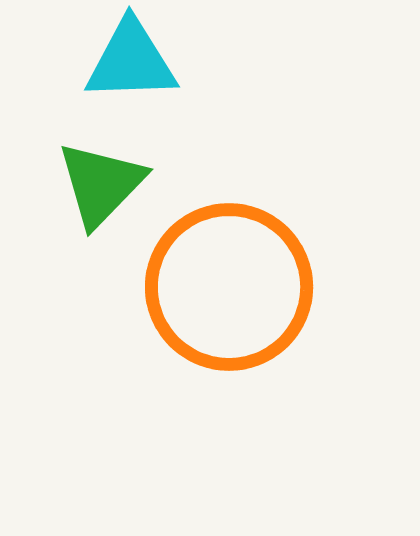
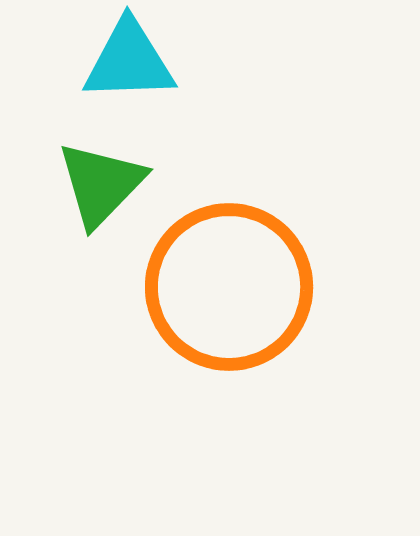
cyan triangle: moved 2 px left
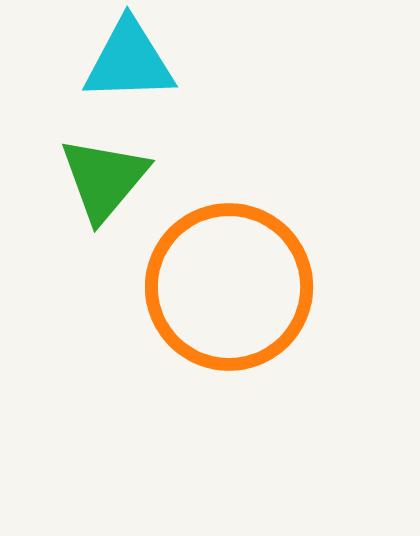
green triangle: moved 3 px right, 5 px up; rotated 4 degrees counterclockwise
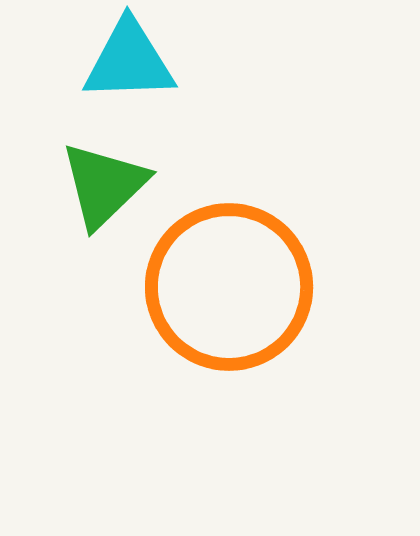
green triangle: moved 6 px down; rotated 6 degrees clockwise
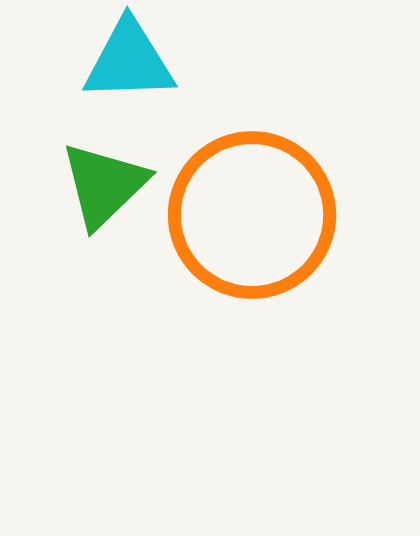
orange circle: moved 23 px right, 72 px up
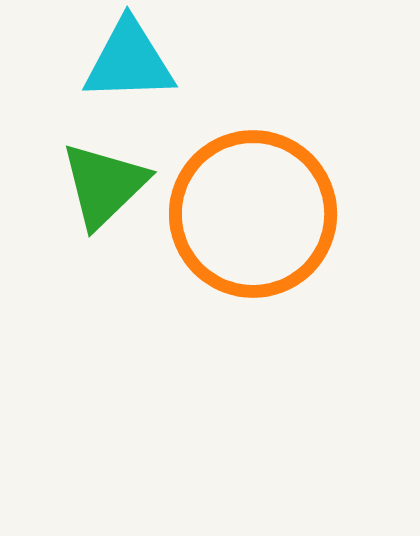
orange circle: moved 1 px right, 1 px up
